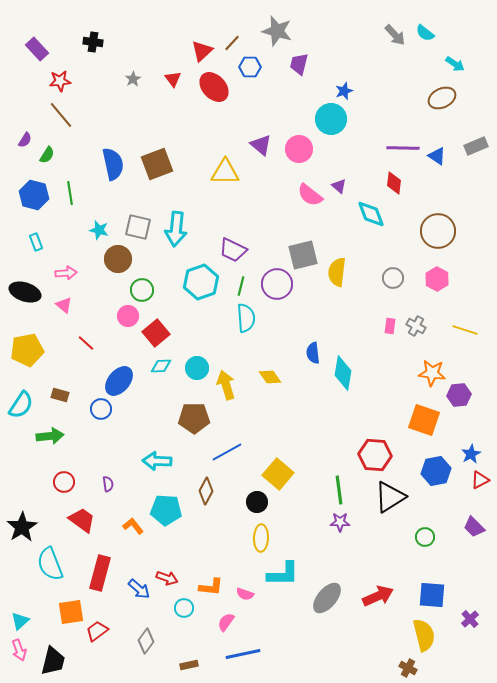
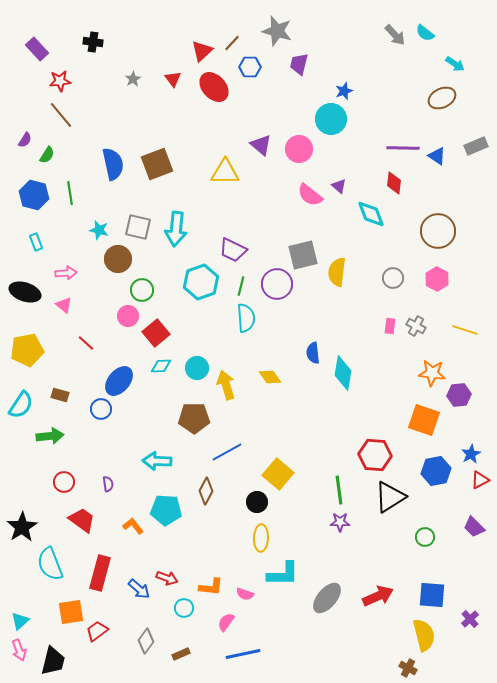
brown rectangle at (189, 665): moved 8 px left, 11 px up; rotated 12 degrees counterclockwise
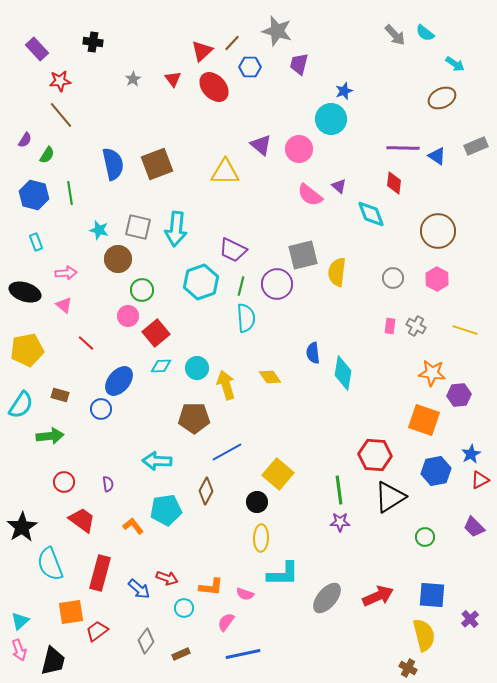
cyan pentagon at (166, 510): rotated 12 degrees counterclockwise
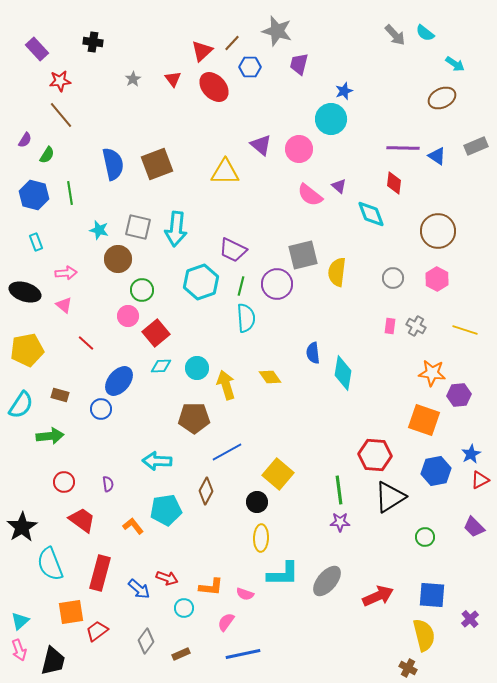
gray ellipse at (327, 598): moved 17 px up
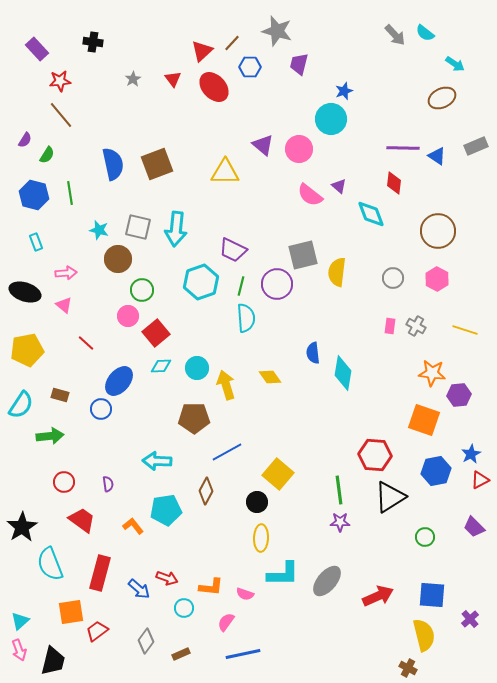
purple triangle at (261, 145): moved 2 px right
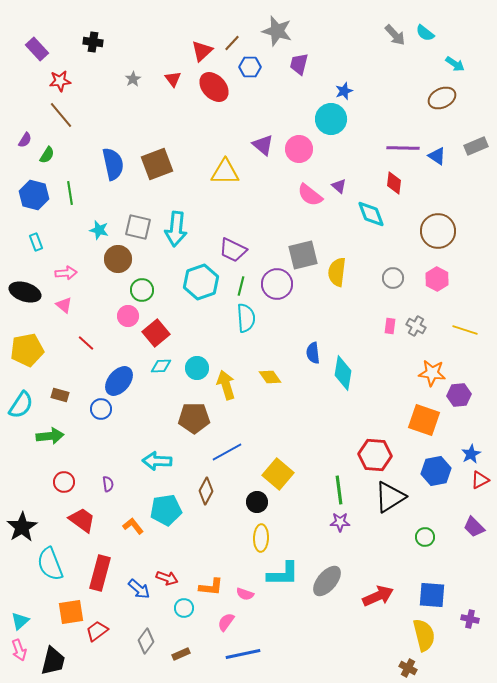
purple cross at (470, 619): rotated 36 degrees counterclockwise
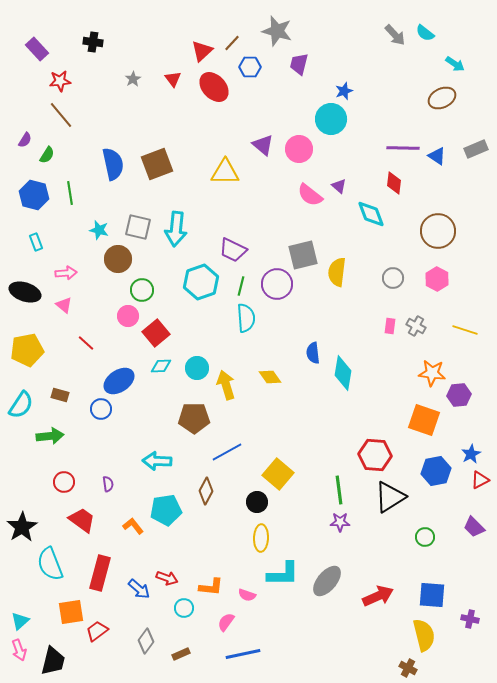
gray rectangle at (476, 146): moved 3 px down
blue ellipse at (119, 381): rotated 16 degrees clockwise
pink semicircle at (245, 594): moved 2 px right, 1 px down
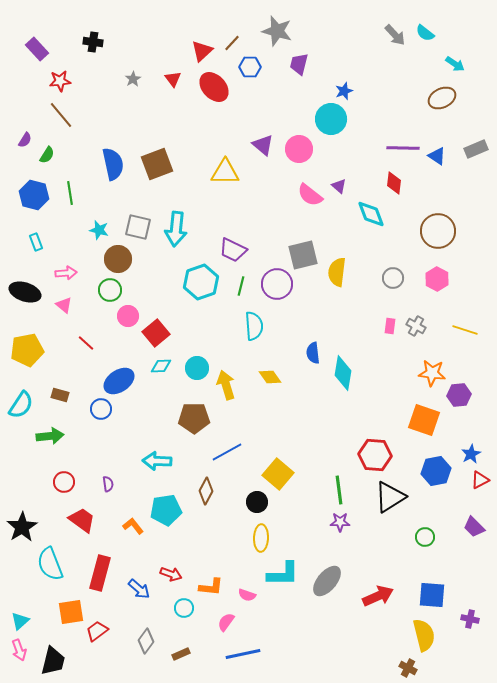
green circle at (142, 290): moved 32 px left
cyan semicircle at (246, 318): moved 8 px right, 8 px down
red arrow at (167, 578): moved 4 px right, 4 px up
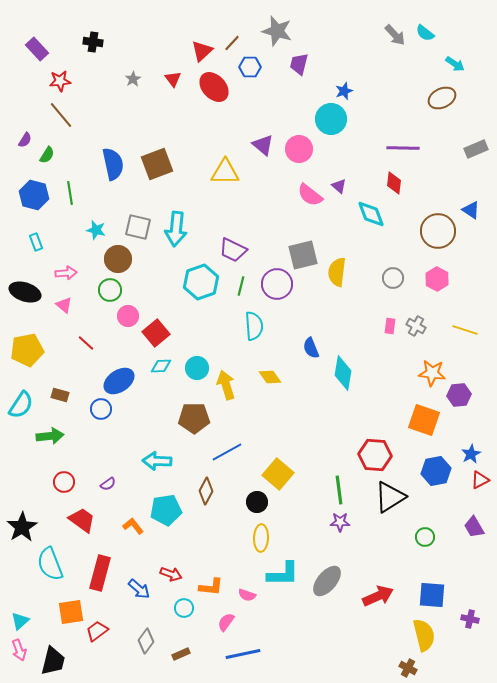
blue triangle at (437, 156): moved 34 px right, 54 px down
cyan star at (99, 230): moved 3 px left
blue semicircle at (313, 353): moved 2 px left, 5 px up; rotated 15 degrees counterclockwise
purple semicircle at (108, 484): rotated 63 degrees clockwise
purple trapezoid at (474, 527): rotated 15 degrees clockwise
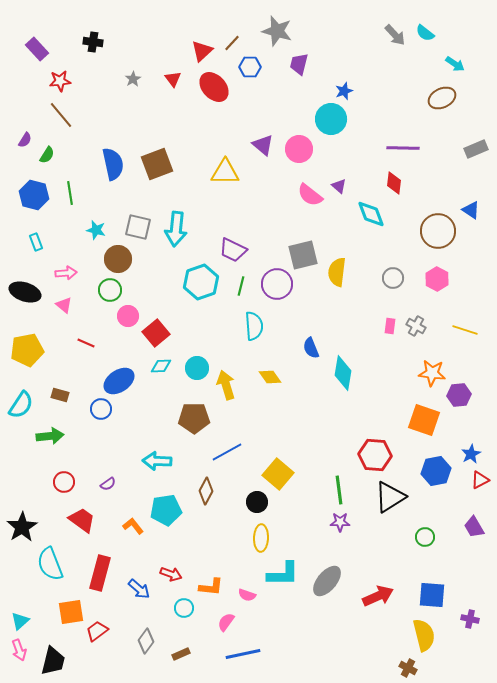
red line at (86, 343): rotated 18 degrees counterclockwise
